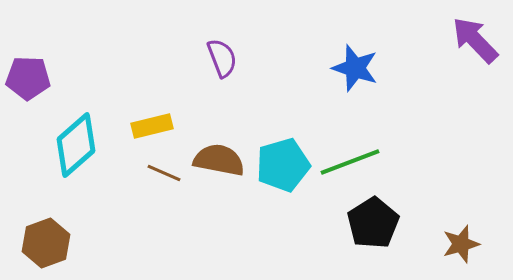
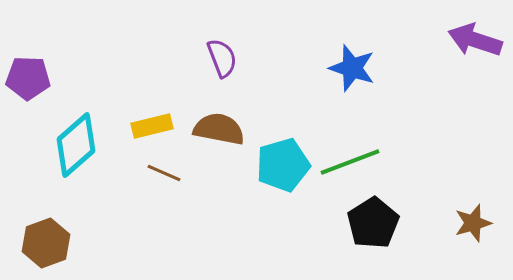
purple arrow: rotated 28 degrees counterclockwise
blue star: moved 3 px left
brown semicircle: moved 31 px up
brown star: moved 12 px right, 21 px up
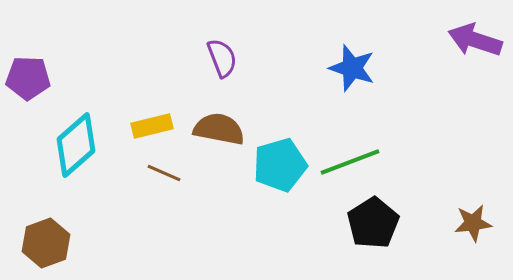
cyan pentagon: moved 3 px left
brown star: rotated 9 degrees clockwise
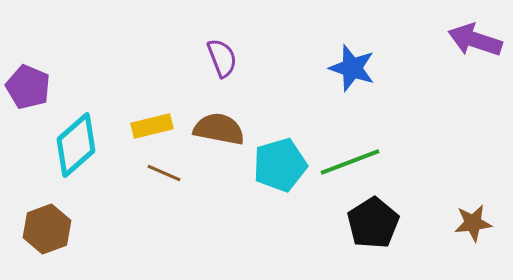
purple pentagon: moved 9 px down; rotated 21 degrees clockwise
brown hexagon: moved 1 px right, 14 px up
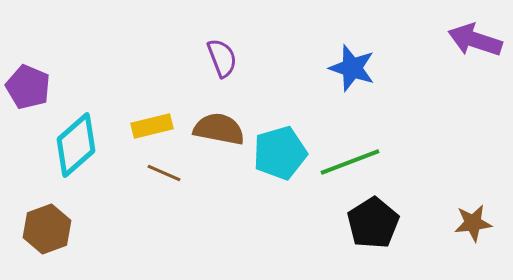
cyan pentagon: moved 12 px up
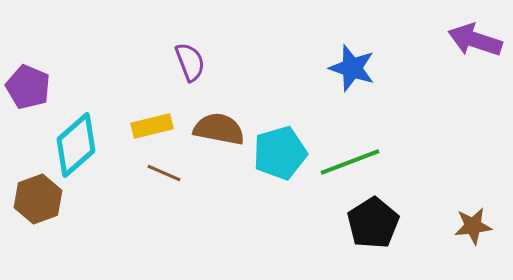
purple semicircle: moved 32 px left, 4 px down
brown star: moved 3 px down
brown hexagon: moved 9 px left, 30 px up
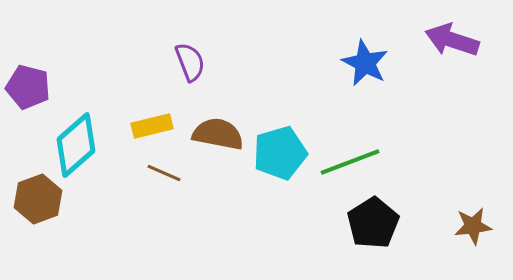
purple arrow: moved 23 px left
blue star: moved 13 px right, 5 px up; rotated 9 degrees clockwise
purple pentagon: rotated 9 degrees counterclockwise
brown semicircle: moved 1 px left, 5 px down
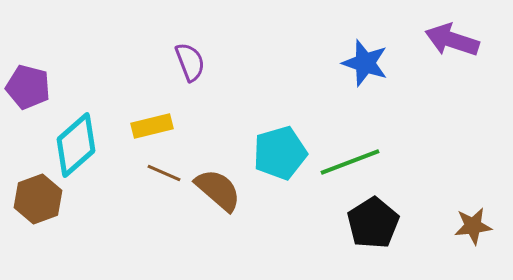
blue star: rotated 9 degrees counterclockwise
brown semicircle: moved 56 px down; rotated 30 degrees clockwise
